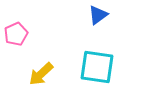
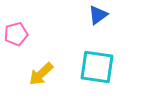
pink pentagon: rotated 10 degrees clockwise
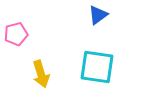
yellow arrow: rotated 64 degrees counterclockwise
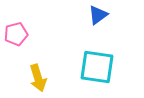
yellow arrow: moved 3 px left, 4 px down
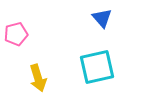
blue triangle: moved 4 px right, 3 px down; rotated 35 degrees counterclockwise
cyan square: rotated 21 degrees counterclockwise
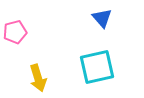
pink pentagon: moved 1 px left, 2 px up
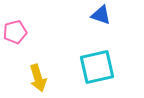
blue triangle: moved 1 px left, 3 px up; rotated 30 degrees counterclockwise
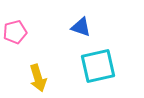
blue triangle: moved 20 px left, 12 px down
cyan square: moved 1 px right, 1 px up
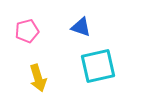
pink pentagon: moved 12 px right, 1 px up
